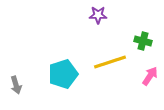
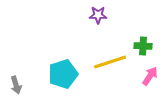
green cross: moved 5 px down; rotated 12 degrees counterclockwise
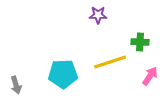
green cross: moved 3 px left, 4 px up
cyan pentagon: rotated 16 degrees clockwise
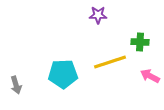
pink arrow: rotated 96 degrees counterclockwise
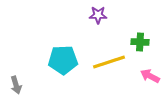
yellow line: moved 1 px left
cyan pentagon: moved 14 px up
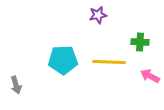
purple star: rotated 12 degrees counterclockwise
yellow line: rotated 20 degrees clockwise
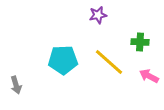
yellow line: rotated 40 degrees clockwise
pink arrow: moved 1 px left
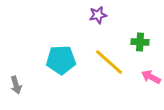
cyan pentagon: moved 2 px left
pink arrow: moved 2 px right, 1 px down
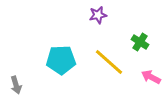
green cross: rotated 30 degrees clockwise
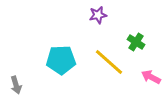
green cross: moved 4 px left
